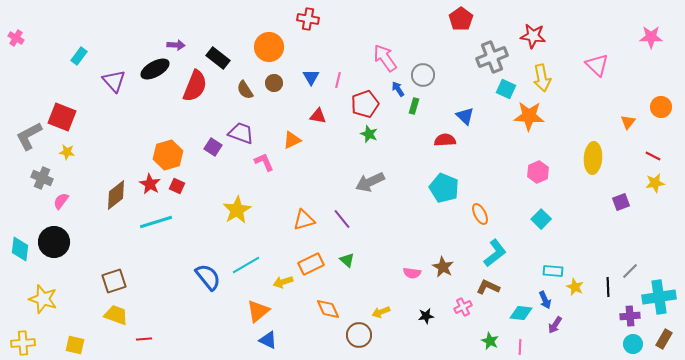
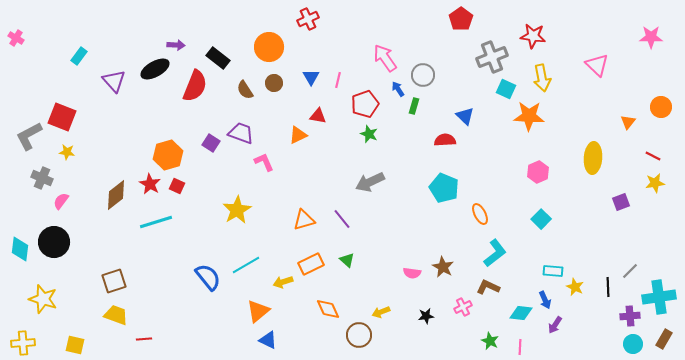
red cross at (308, 19): rotated 35 degrees counterclockwise
orange triangle at (292, 140): moved 6 px right, 5 px up
purple square at (213, 147): moved 2 px left, 4 px up
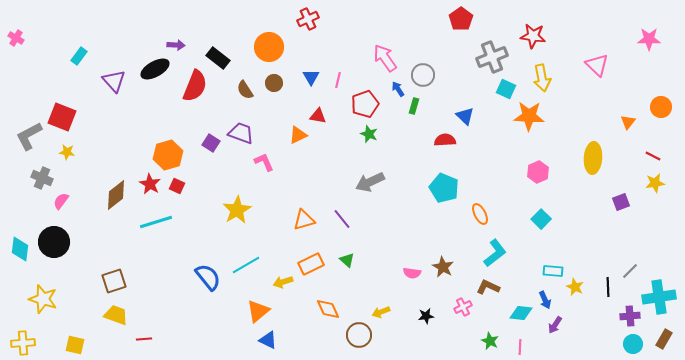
pink star at (651, 37): moved 2 px left, 2 px down
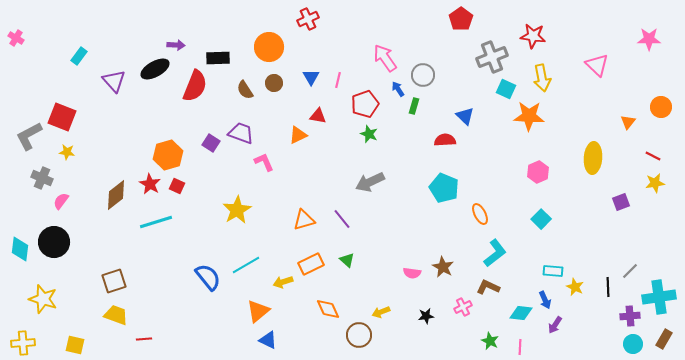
black rectangle at (218, 58): rotated 40 degrees counterclockwise
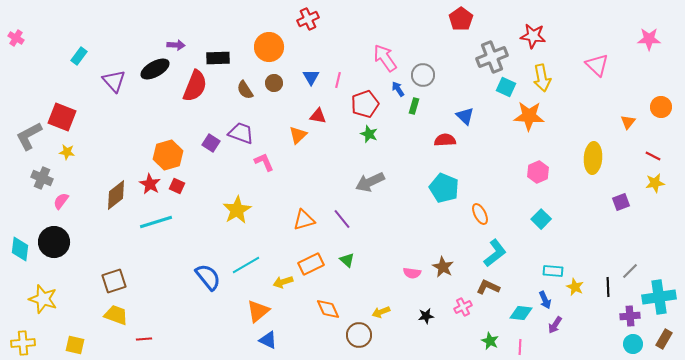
cyan square at (506, 89): moved 2 px up
orange triangle at (298, 135): rotated 18 degrees counterclockwise
